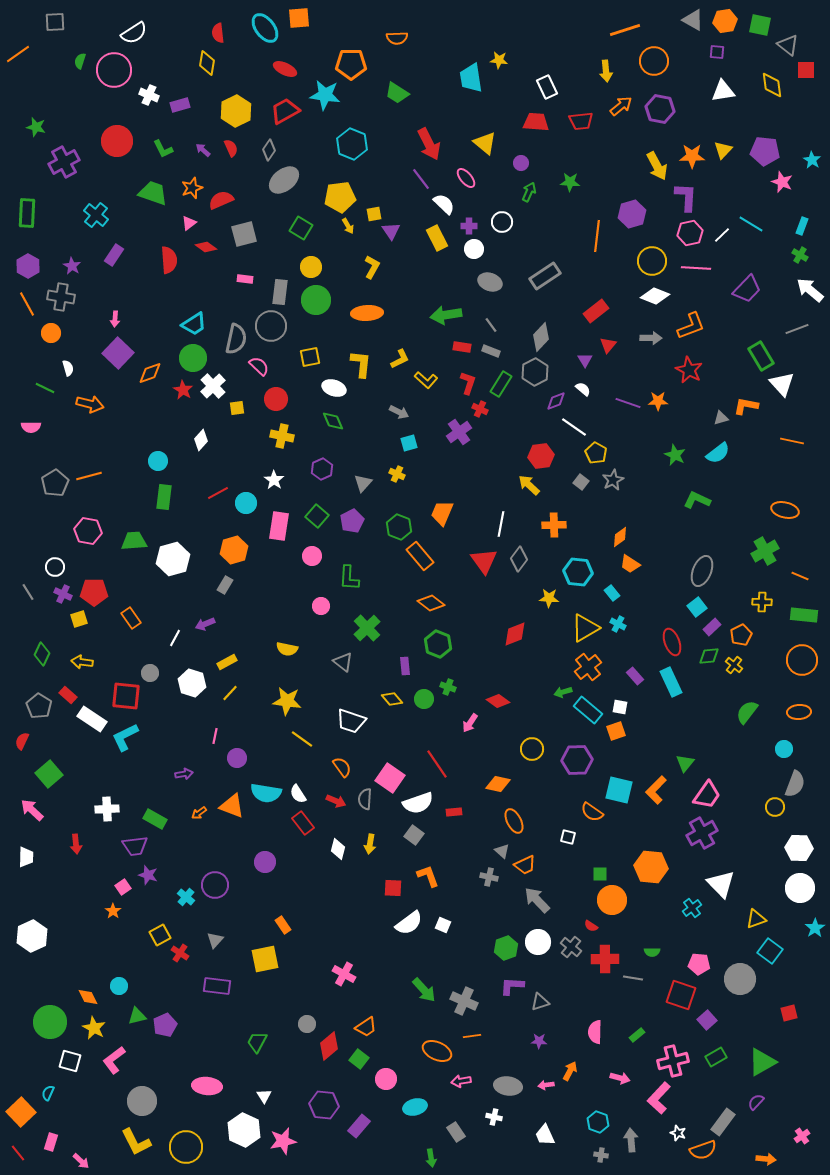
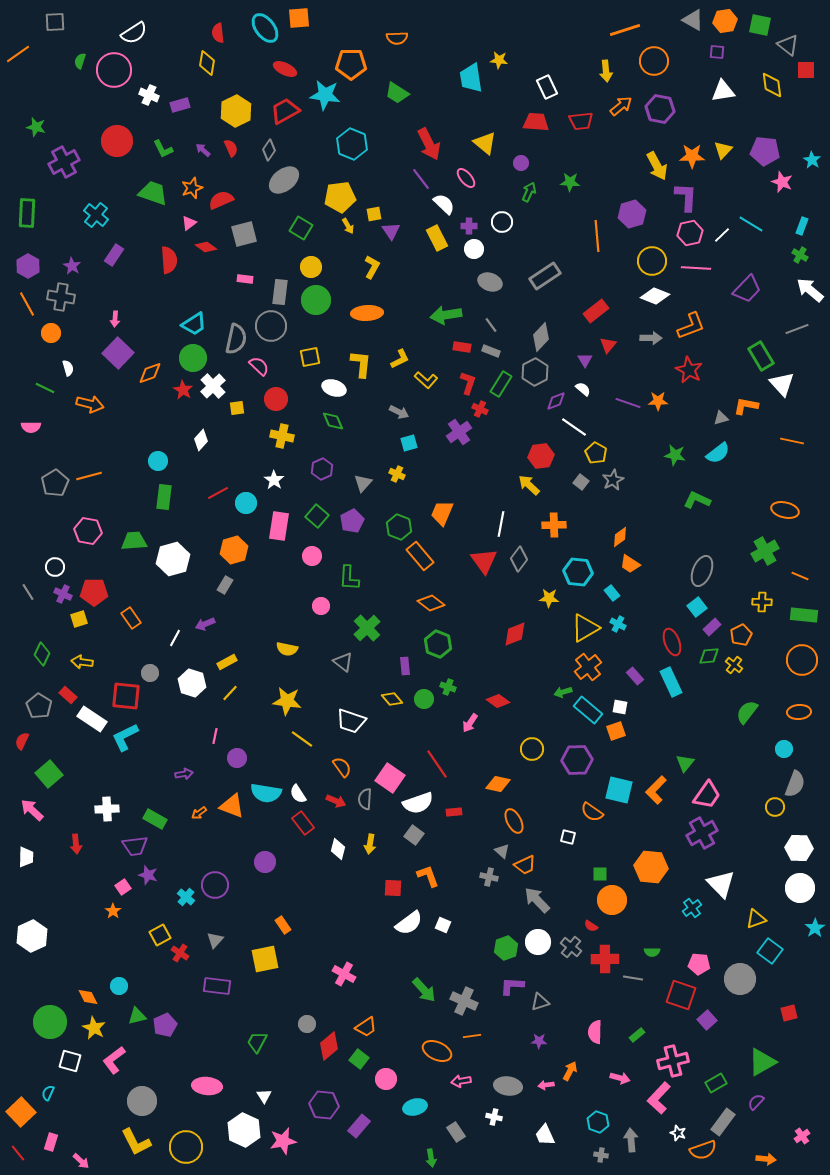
orange line at (597, 236): rotated 12 degrees counterclockwise
green star at (675, 455): rotated 15 degrees counterclockwise
green rectangle at (716, 1057): moved 26 px down
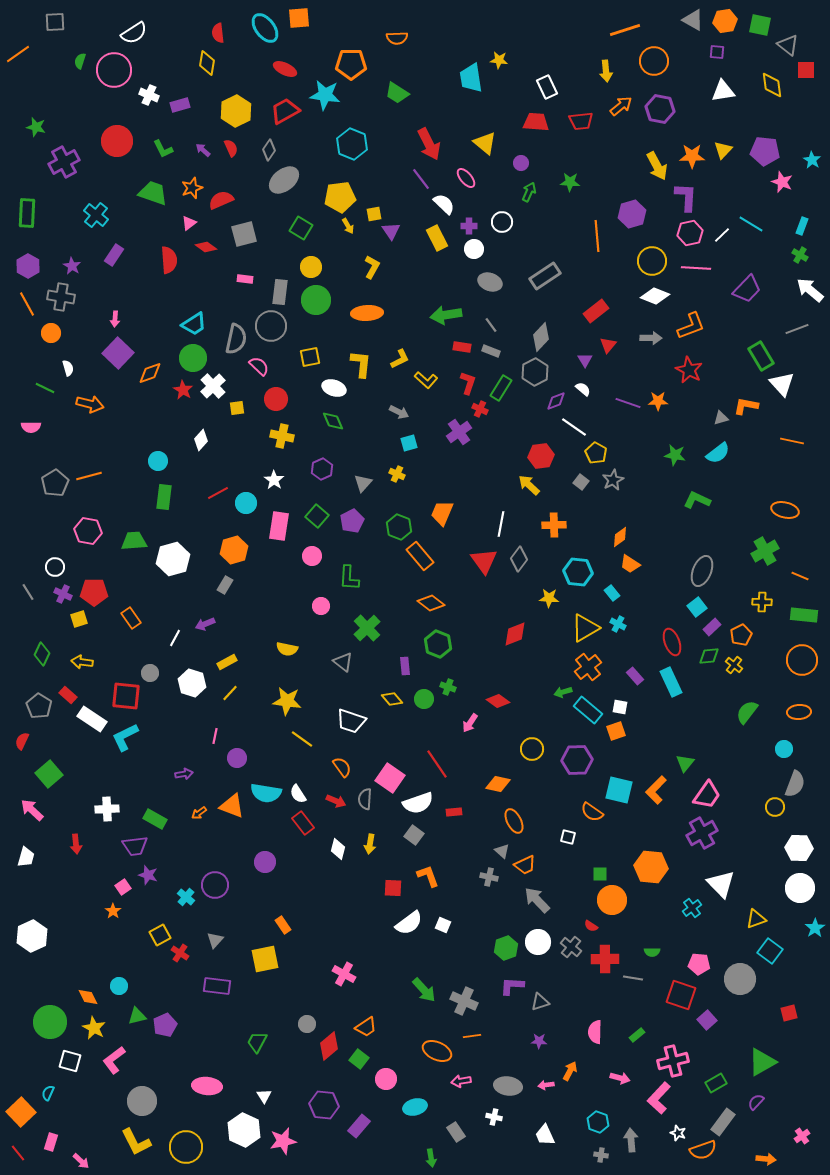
green rectangle at (501, 384): moved 4 px down
white trapezoid at (26, 857): rotated 15 degrees clockwise
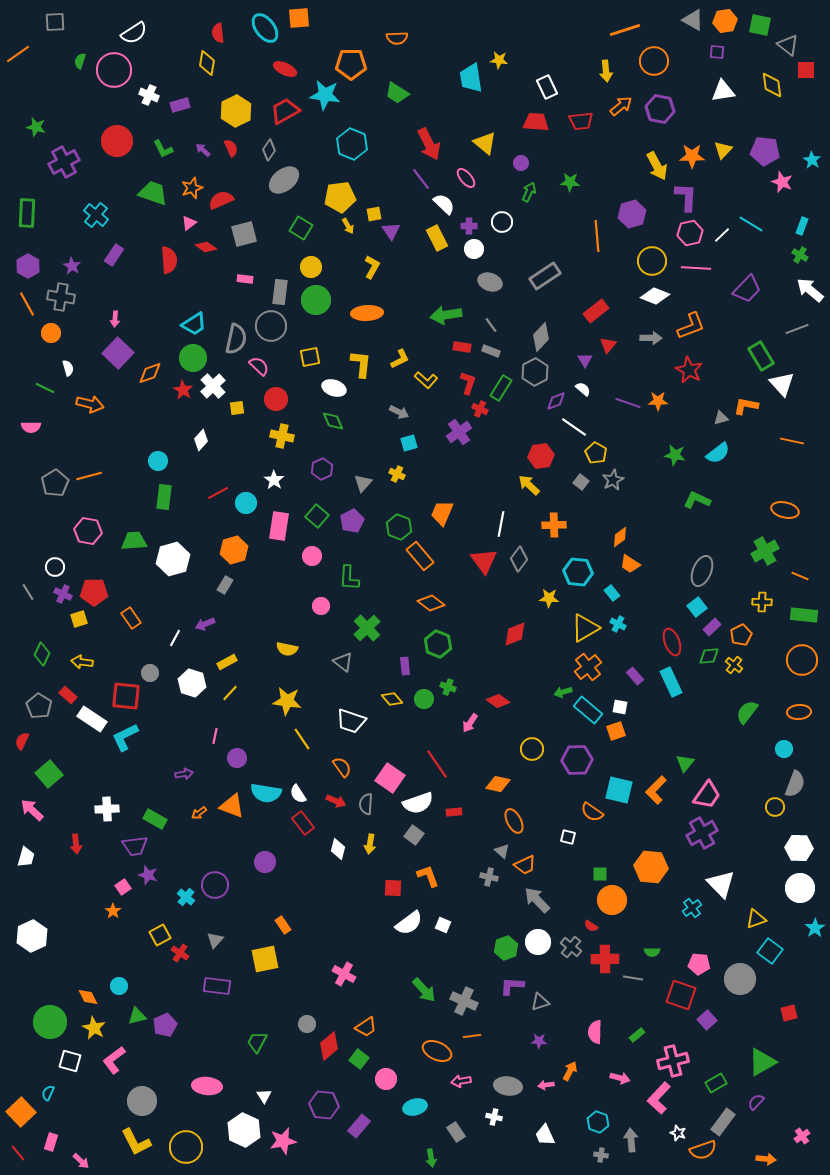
yellow line at (302, 739): rotated 20 degrees clockwise
gray semicircle at (365, 799): moved 1 px right, 5 px down
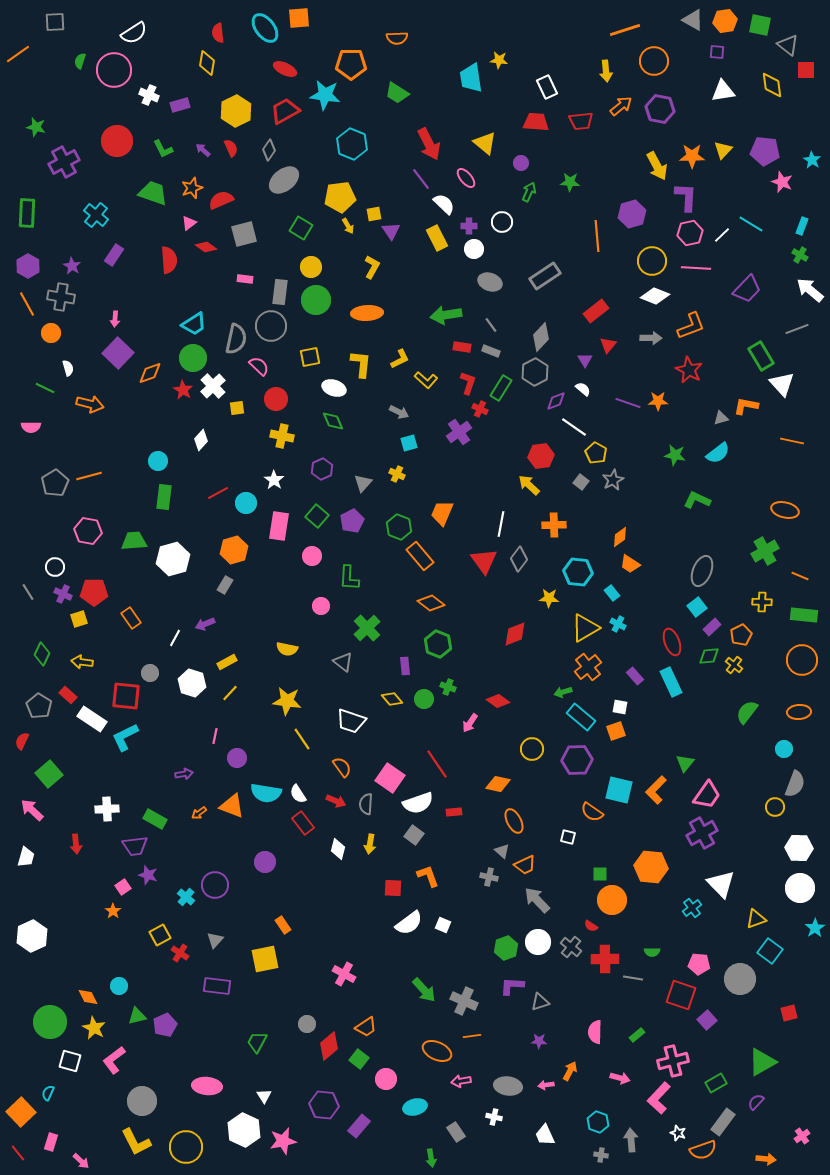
cyan rectangle at (588, 710): moved 7 px left, 7 px down
